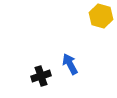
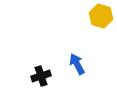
blue arrow: moved 7 px right
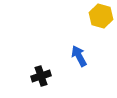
blue arrow: moved 2 px right, 8 px up
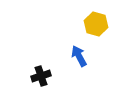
yellow hexagon: moved 5 px left, 8 px down
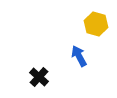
black cross: moved 2 px left, 1 px down; rotated 30 degrees counterclockwise
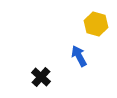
black cross: moved 2 px right
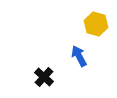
black cross: moved 3 px right
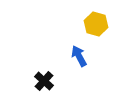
black cross: moved 4 px down
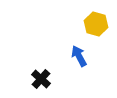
black cross: moved 3 px left, 2 px up
